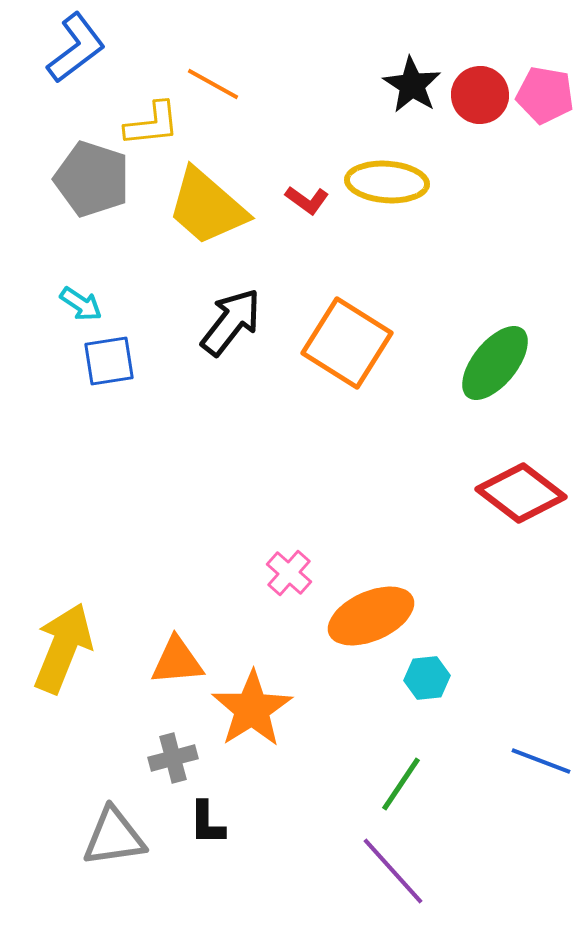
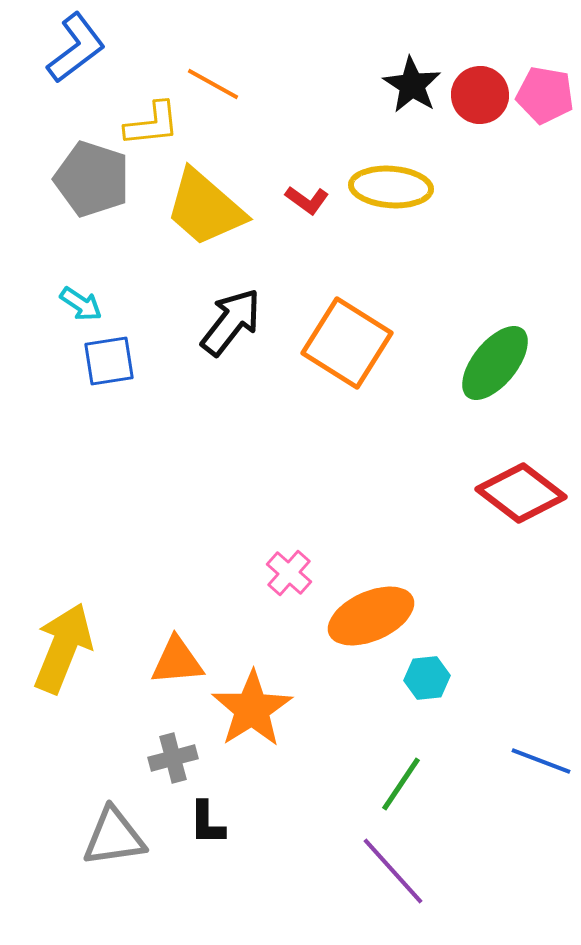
yellow ellipse: moved 4 px right, 5 px down
yellow trapezoid: moved 2 px left, 1 px down
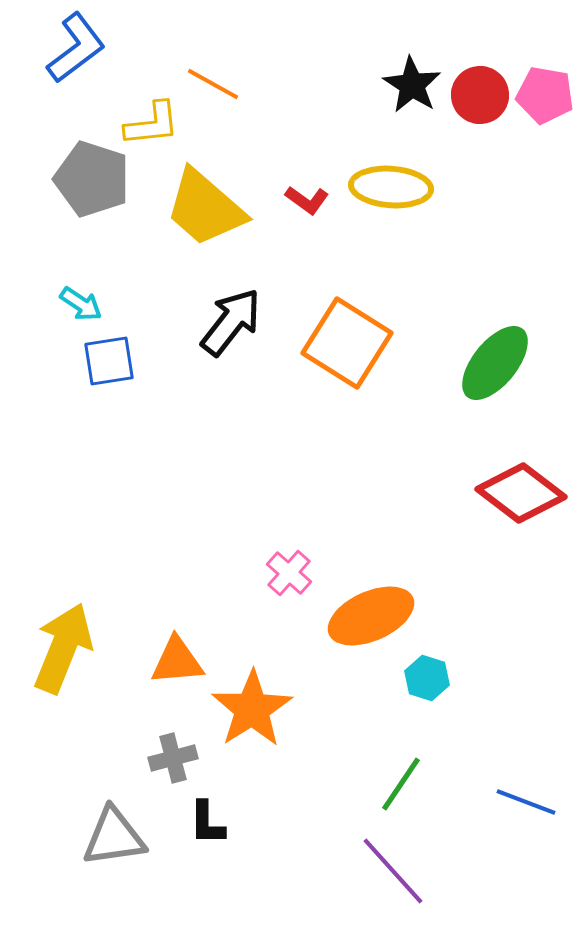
cyan hexagon: rotated 24 degrees clockwise
blue line: moved 15 px left, 41 px down
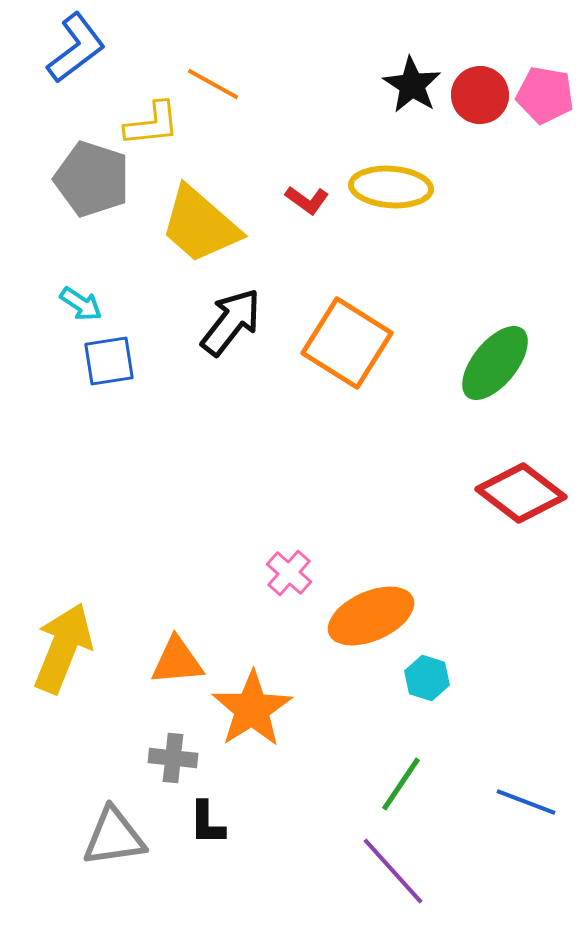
yellow trapezoid: moved 5 px left, 17 px down
gray cross: rotated 21 degrees clockwise
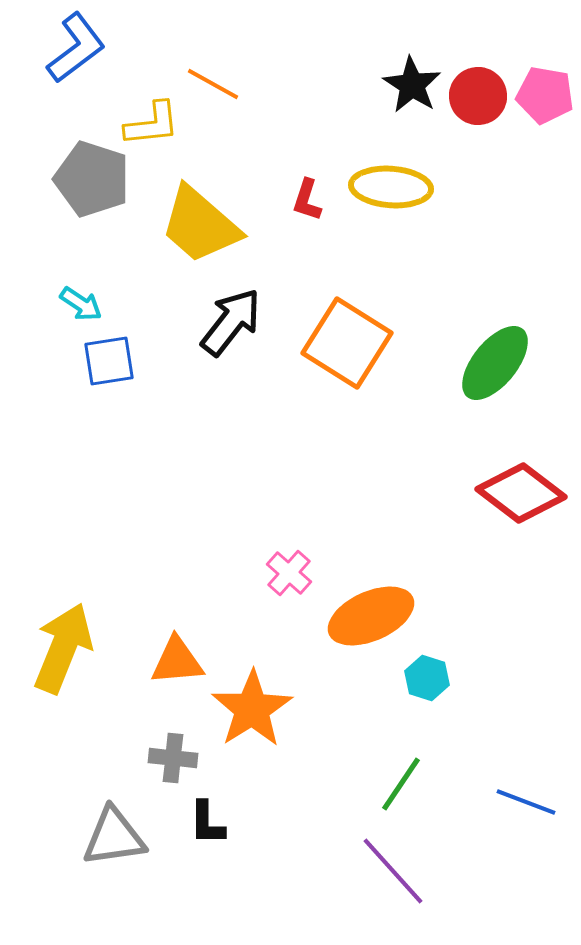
red circle: moved 2 px left, 1 px down
red L-shape: rotated 72 degrees clockwise
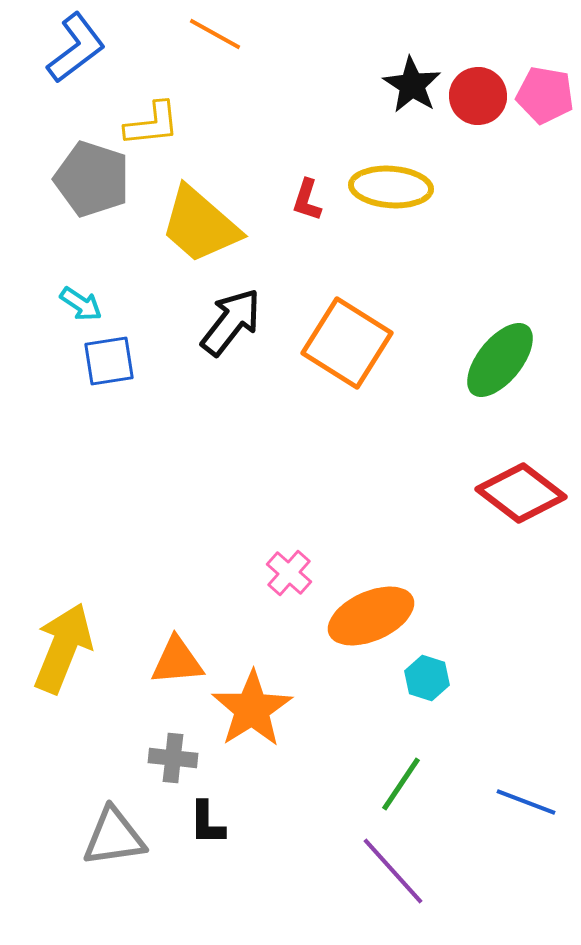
orange line: moved 2 px right, 50 px up
green ellipse: moved 5 px right, 3 px up
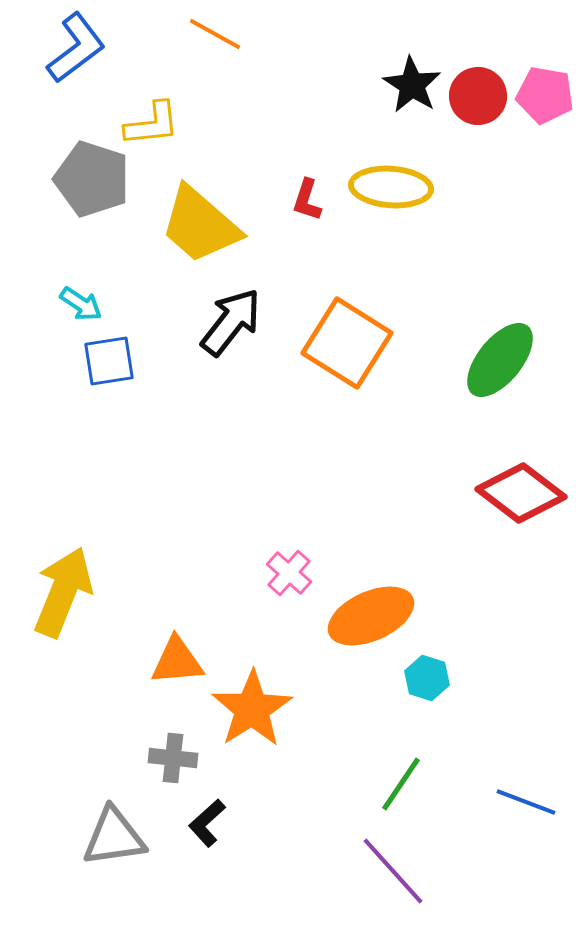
yellow arrow: moved 56 px up
black L-shape: rotated 48 degrees clockwise
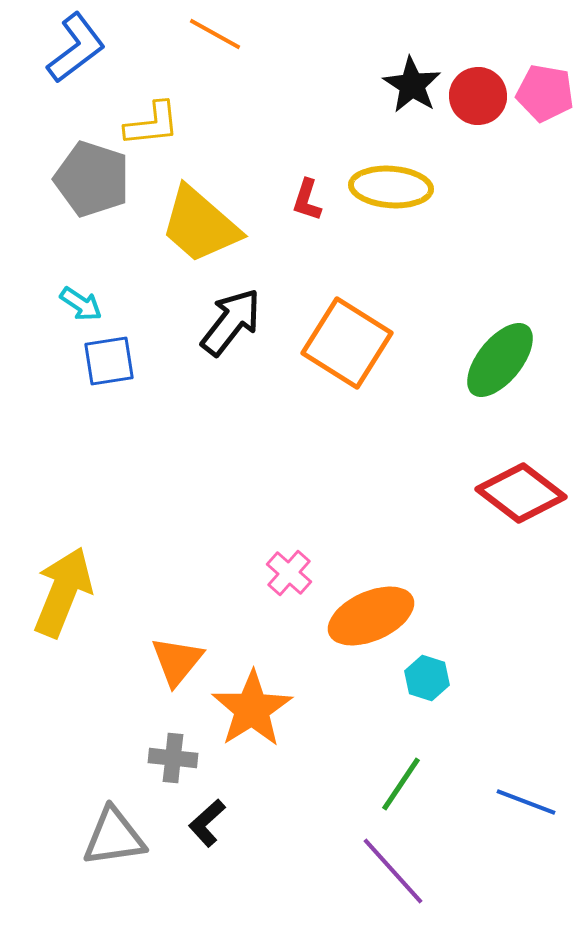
pink pentagon: moved 2 px up
orange triangle: rotated 46 degrees counterclockwise
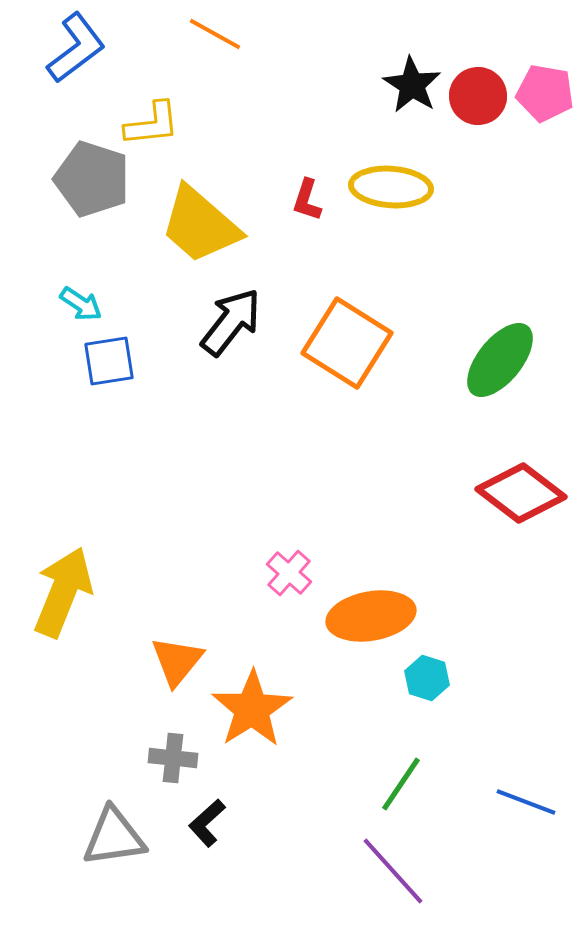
orange ellipse: rotated 14 degrees clockwise
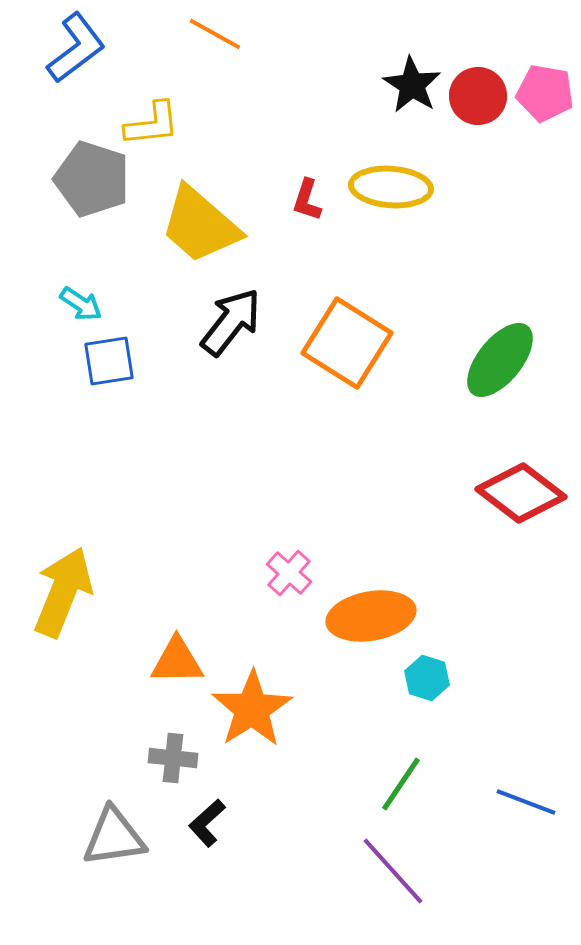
orange triangle: rotated 50 degrees clockwise
